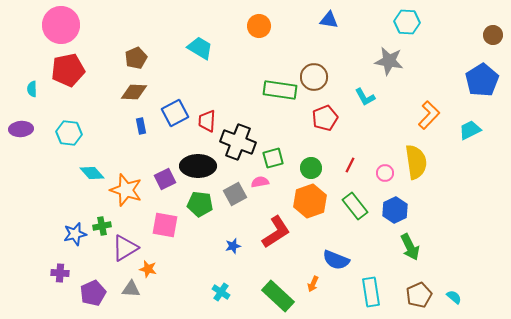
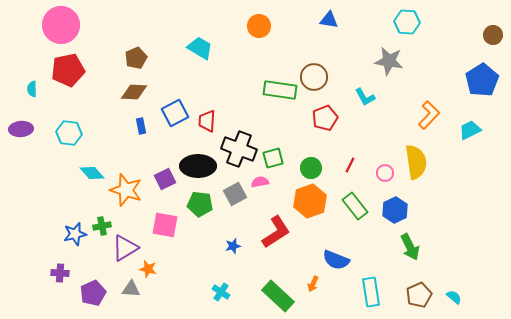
black cross at (238, 142): moved 1 px right, 7 px down
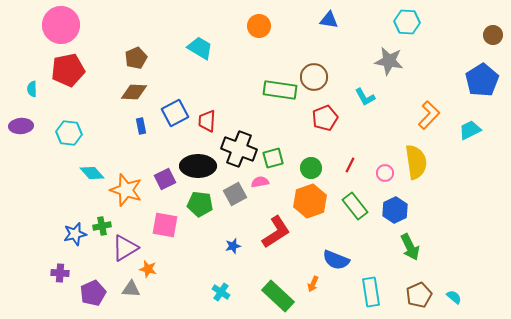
purple ellipse at (21, 129): moved 3 px up
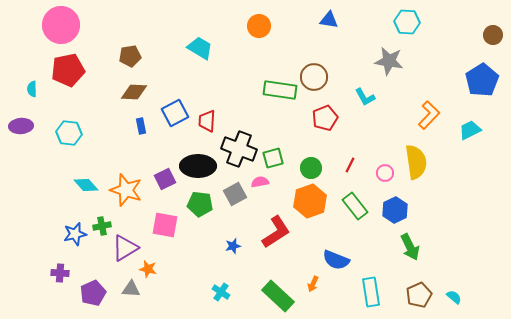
brown pentagon at (136, 58): moved 6 px left, 2 px up; rotated 15 degrees clockwise
cyan diamond at (92, 173): moved 6 px left, 12 px down
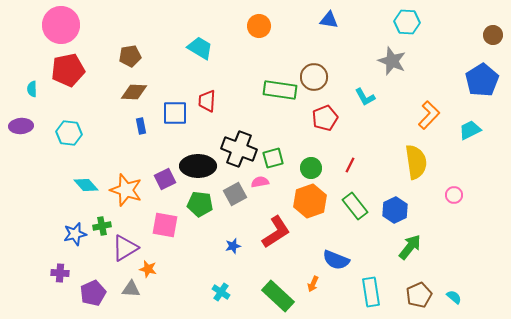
gray star at (389, 61): moved 3 px right; rotated 12 degrees clockwise
blue square at (175, 113): rotated 28 degrees clockwise
red trapezoid at (207, 121): moved 20 px up
pink circle at (385, 173): moved 69 px right, 22 px down
green arrow at (410, 247): rotated 116 degrees counterclockwise
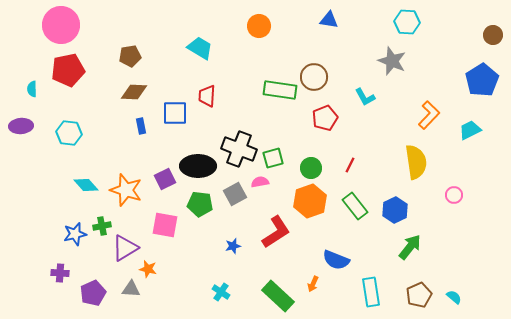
red trapezoid at (207, 101): moved 5 px up
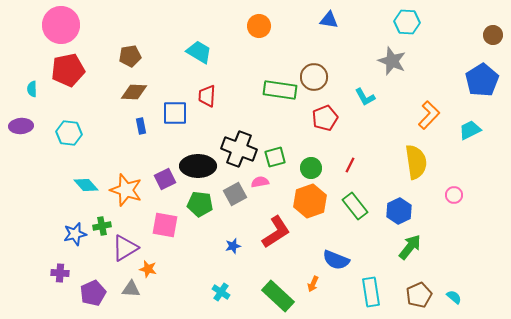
cyan trapezoid at (200, 48): moved 1 px left, 4 px down
green square at (273, 158): moved 2 px right, 1 px up
blue hexagon at (395, 210): moved 4 px right, 1 px down
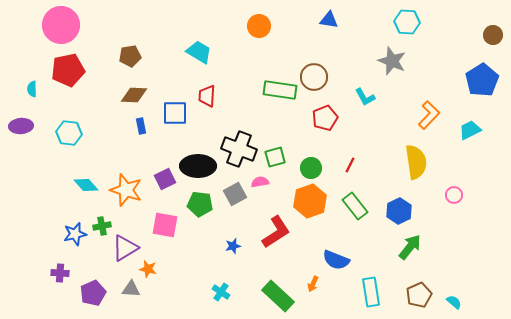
brown diamond at (134, 92): moved 3 px down
cyan semicircle at (454, 297): moved 5 px down
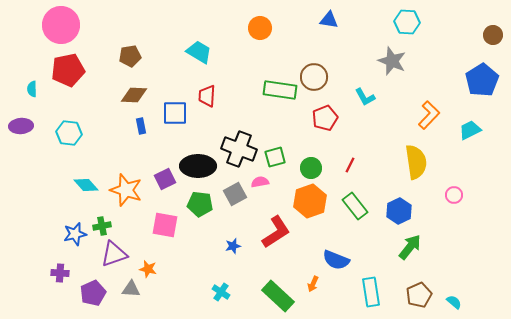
orange circle at (259, 26): moved 1 px right, 2 px down
purple triangle at (125, 248): moved 11 px left, 6 px down; rotated 12 degrees clockwise
